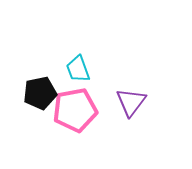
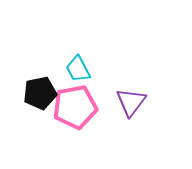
cyan trapezoid: rotated 8 degrees counterclockwise
pink pentagon: moved 3 px up
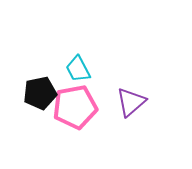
purple triangle: rotated 12 degrees clockwise
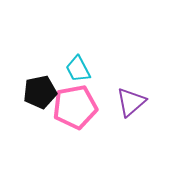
black pentagon: moved 1 px up
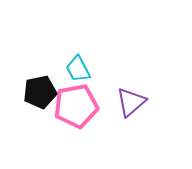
pink pentagon: moved 1 px right, 1 px up
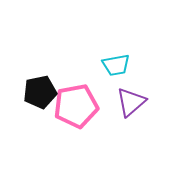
cyan trapezoid: moved 38 px right, 4 px up; rotated 72 degrees counterclockwise
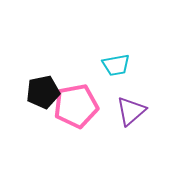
black pentagon: moved 3 px right
purple triangle: moved 9 px down
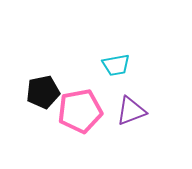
pink pentagon: moved 4 px right, 5 px down
purple triangle: rotated 20 degrees clockwise
